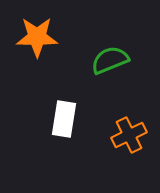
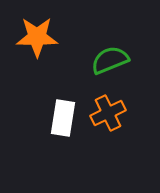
white rectangle: moved 1 px left, 1 px up
orange cross: moved 21 px left, 22 px up
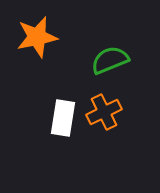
orange star: rotated 12 degrees counterclockwise
orange cross: moved 4 px left, 1 px up
